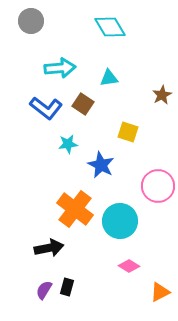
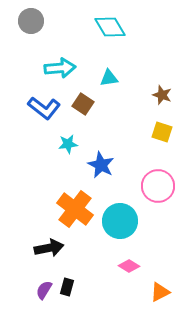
brown star: rotated 24 degrees counterclockwise
blue L-shape: moved 2 px left
yellow square: moved 34 px right
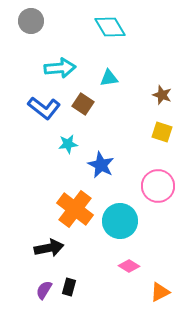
black rectangle: moved 2 px right
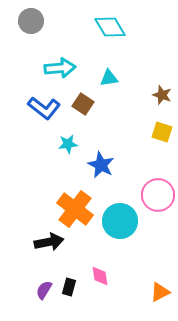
pink circle: moved 9 px down
black arrow: moved 6 px up
pink diamond: moved 29 px left, 10 px down; rotated 50 degrees clockwise
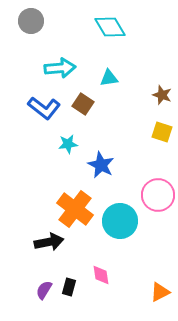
pink diamond: moved 1 px right, 1 px up
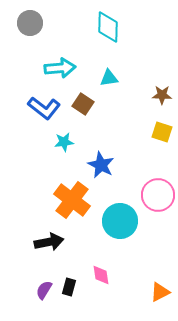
gray circle: moved 1 px left, 2 px down
cyan diamond: moved 2 px left; rotated 32 degrees clockwise
brown star: rotated 18 degrees counterclockwise
cyan star: moved 4 px left, 2 px up
orange cross: moved 3 px left, 9 px up
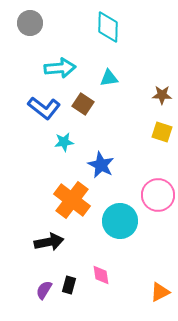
black rectangle: moved 2 px up
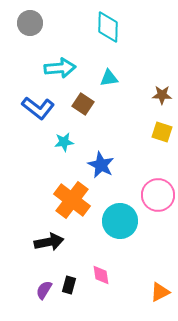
blue L-shape: moved 6 px left
